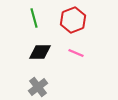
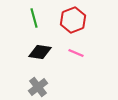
black diamond: rotated 10 degrees clockwise
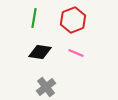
green line: rotated 24 degrees clockwise
gray cross: moved 8 px right
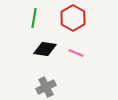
red hexagon: moved 2 px up; rotated 10 degrees counterclockwise
black diamond: moved 5 px right, 3 px up
gray cross: rotated 12 degrees clockwise
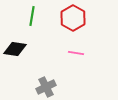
green line: moved 2 px left, 2 px up
black diamond: moved 30 px left
pink line: rotated 14 degrees counterclockwise
